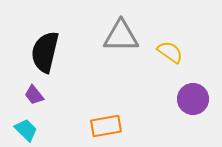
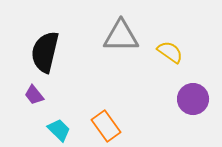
orange rectangle: rotated 64 degrees clockwise
cyan trapezoid: moved 33 px right
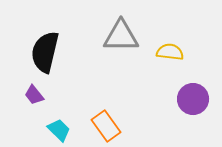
yellow semicircle: rotated 28 degrees counterclockwise
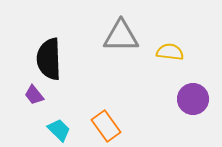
black semicircle: moved 4 px right, 7 px down; rotated 15 degrees counterclockwise
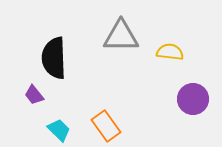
black semicircle: moved 5 px right, 1 px up
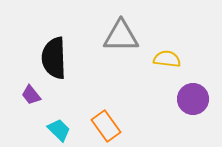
yellow semicircle: moved 3 px left, 7 px down
purple trapezoid: moved 3 px left
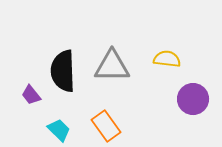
gray triangle: moved 9 px left, 30 px down
black semicircle: moved 9 px right, 13 px down
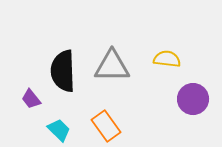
purple trapezoid: moved 4 px down
